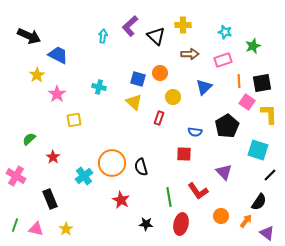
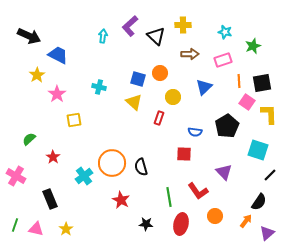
orange circle at (221, 216): moved 6 px left
purple triangle at (267, 233): rotated 42 degrees clockwise
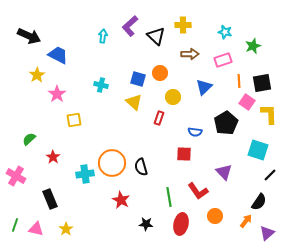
cyan cross at (99, 87): moved 2 px right, 2 px up
black pentagon at (227, 126): moved 1 px left, 3 px up
cyan cross at (84, 176): moved 1 px right, 2 px up; rotated 30 degrees clockwise
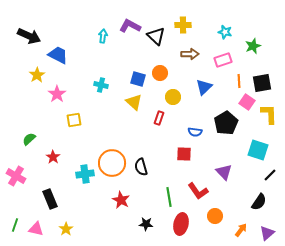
purple L-shape at (130, 26): rotated 70 degrees clockwise
orange arrow at (246, 221): moved 5 px left, 9 px down
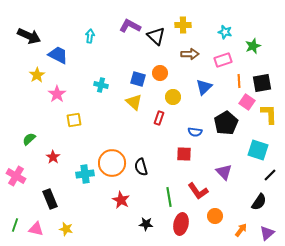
cyan arrow at (103, 36): moved 13 px left
yellow star at (66, 229): rotated 24 degrees counterclockwise
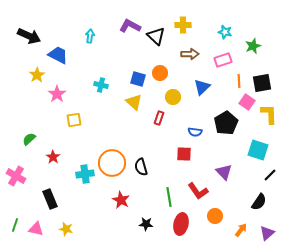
blue triangle at (204, 87): moved 2 px left
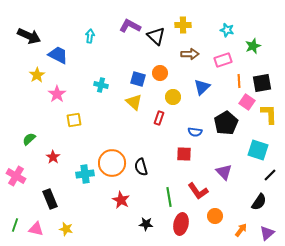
cyan star at (225, 32): moved 2 px right, 2 px up
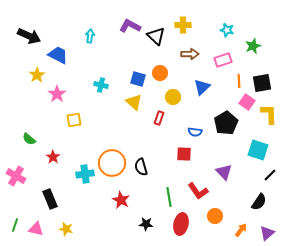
green semicircle at (29, 139): rotated 96 degrees counterclockwise
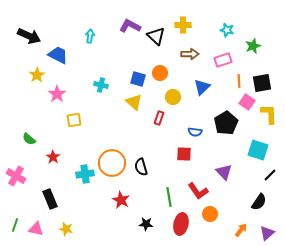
orange circle at (215, 216): moved 5 px left, 2 px up
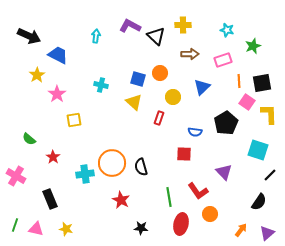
cyan arrow at (90, 36): moved 6 px right
black star at (146, 224): moved 5 px left, 4 px down
